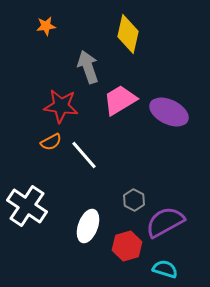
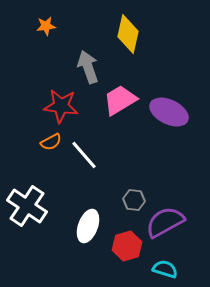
gray hexagon: rotated 20 degrees counterclockwise
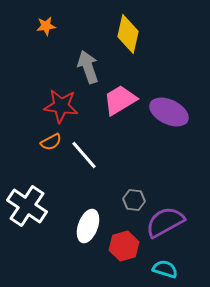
red hexagon: moved 3 px left
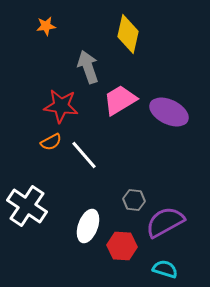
red hexagon: moved 2 px left; rotated 20 degrees clockwise
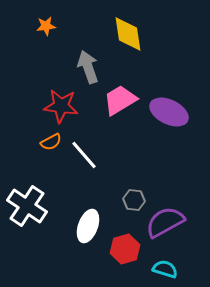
yellow diamond: rotated 21 degrees counterclockwise
red hexagon: moved 3 px right, 3 px down; rotated 20 degrees counterclockwise
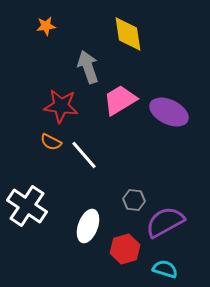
orange semicircle: rotated 55 degrees clockwise
